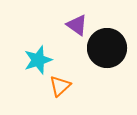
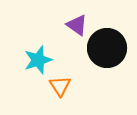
orange triangle: rotated 20 degrees counterclockwise
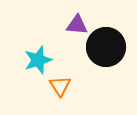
purple triangle: rotated 30 degrees counterclockwise
black circle: moved 1 px left, 1 px up
